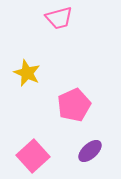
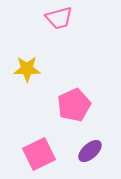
yellow star: moved 4 px up; rotated 24 degrees counterclockwise
pink square: moved 6 px right, 2 px up; rotated 16 degrees clockwise
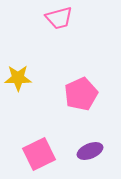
yellow star: moved 9 px left, 9 px down
pink pentagon: moved 7 px right, 11 px up
purple ellipse: rotated 20 degrees clockwise
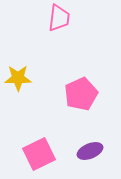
pink trapezoid: rotated 68 degrees counterclockwise
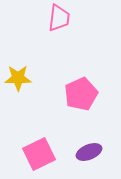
purple ellipse: moved 1 px left, 1 px down
